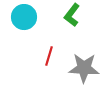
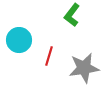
cyan circle: moved 5 px left, 23 px down
gray star: rotated 12 degrees counterclockwise
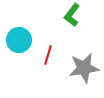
red line: moved 1 px left, 1 px up
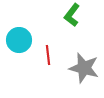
red line: rotated 24 degrees counterclockwise
gray star: rotated 24 degrees clockwise
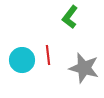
green L-shape: moved 2 px left, 2 px down
cyan circle: moved 3 px right, 20 px down
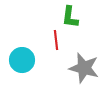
green L-shape: rotated 30 degrees counterclockwise
red line: moved 8 px right, 15 px up
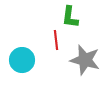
gray star: moved 1 px right, 8 px up
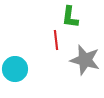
cyan circle: moved 7 px left, 9 px down
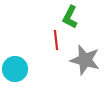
green L-shape: rotated 20 degrees clockwise
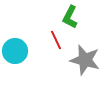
red line: rotated 18 degrees counterclockwise
cyan circle: moved 18 px up
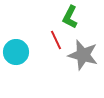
cyan circle: moved 1 px right, 1 px down
gray star: moved 2 px left, 5 px up
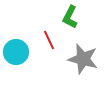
red line: moved 7 px left
gray star: moved 4 px down
